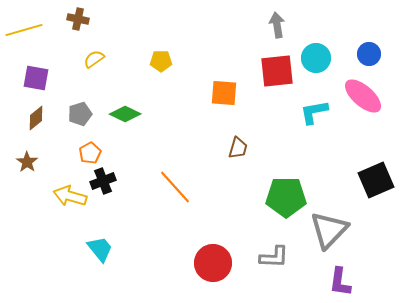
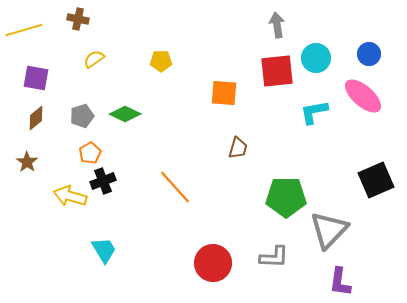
gray pentagon: moved 2 px right, 2 px down
cyan trapezoid: moved 4 px right, 1 px down; rotated 8 degrees clockwise
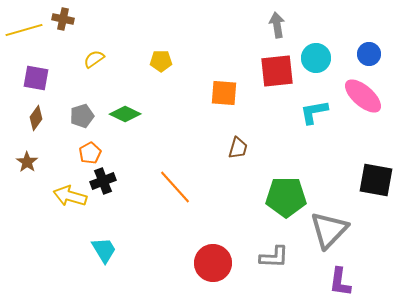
brown cross: moved 15 px left
brown diamond: rotated 15 degrees counterclockwise
black square: rotated 33 degrees clockwise
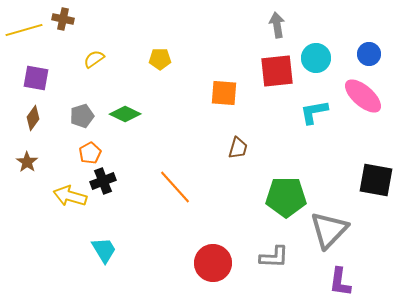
yellow pentagon: moved 1 px left, 2 px up
brown diamond: moved 3 px left
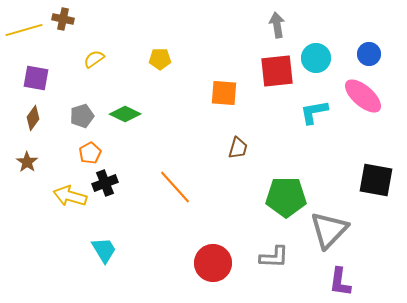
black cross: moved 2 px right, 2 px down
